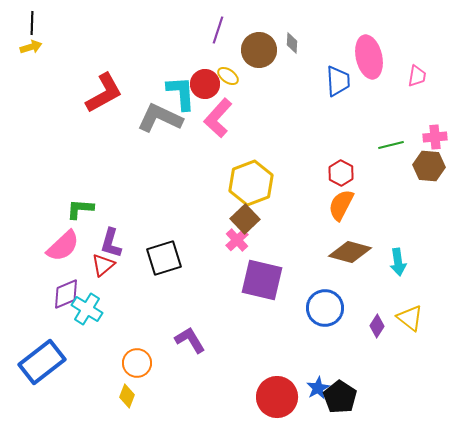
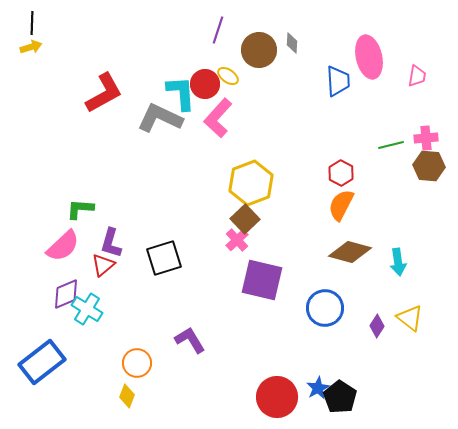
pink cross at (435, 137): moved 9 px left, 1 px down
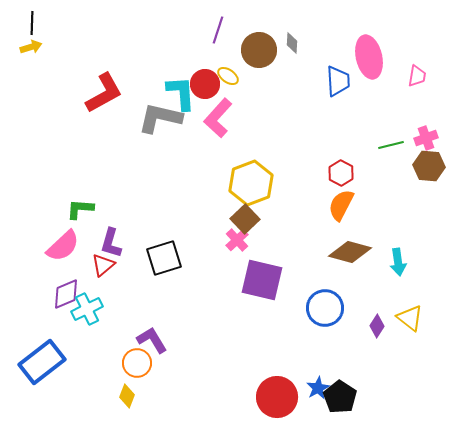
gray L-shape at (160, 118): rotated 12 degrees counterclockwise
pink cross at (426, 138): rotated 15 degrees counterclockwise
cyan cross at (87, 309): rotated 32 degrees clockwise
purple L-shape at (190, 340): moved 38 px left
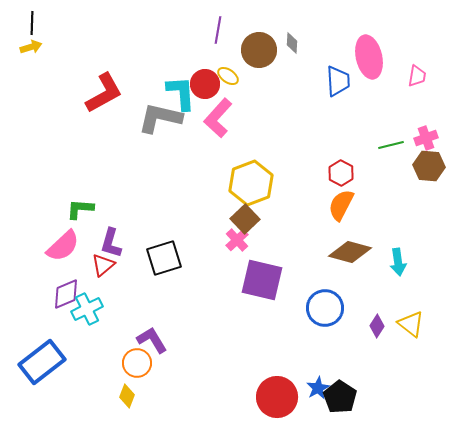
purple line at (218, 30): rotated 8 degrees counterclockwise
yellow triangle at (410, 318): moved 1 px right, 6 px down
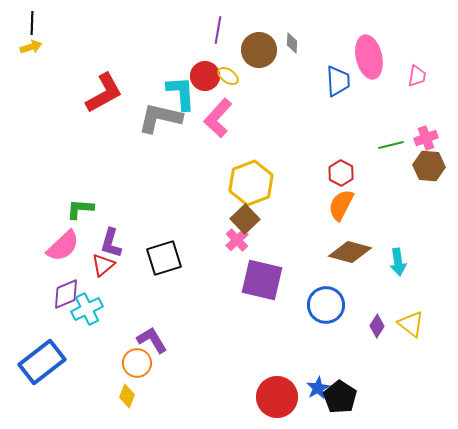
red circle at (205, 84): moved 8 px up
blue circle at (325, 308): moved 1 px right, 3 px up
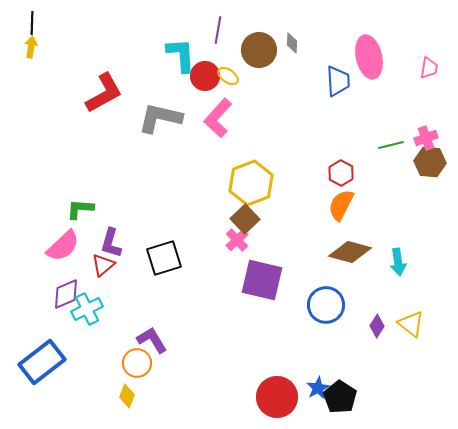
yellow arrow at (31, 47): rotated 65 degrees counterclockwise
pink trapezoid at (417, 76): moved 12 px right, 8 px up
cyan L-shape at (181, 93): moved 38 px up
brown hexagon at (429, 166): moved 1 px right, 4 px up
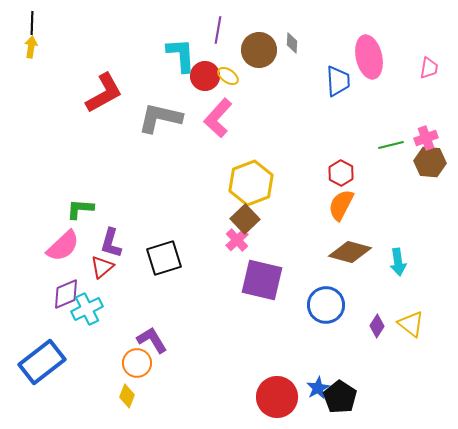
red triangle at (103, 265): moved 1 px left, 2 px down
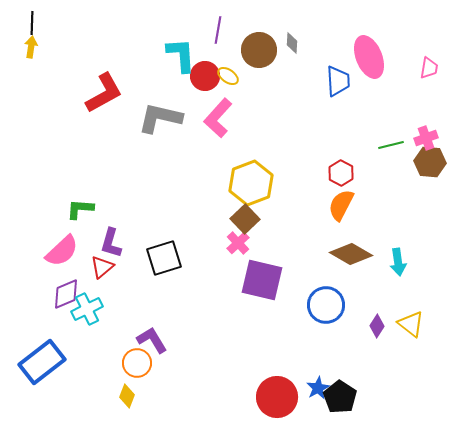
pink ellipse at (369, 57): rotated 9 degrees counterclockwise
pink cross at (237, 240): moved 1 px right, 3 px down
pink semicircle at (63, 246): moved 1 px left, 5 px down
brown diamond at (350, 252): moved 1 px right, 2 px down; rotated 15 degrees clockwise
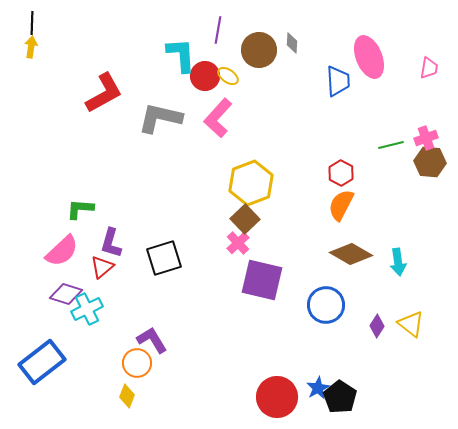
purple diamond at (66, 294): rotated 40 degrees clockwise
